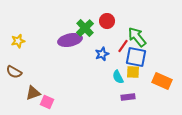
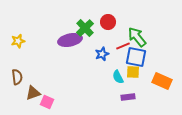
red circle: moved 1 px right, 1 px down
red line: rotated 32 degrees clockwise
brown semicircle: moved 3 px right, 5 px down; rotated 126 degrees counterclockwise
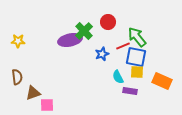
green cross: moved 1 px left, 3 px down
yellow star: rotated 16 degrees clockwise
yellow square: moved 4 px right
purple rectangle: moved 2 px right, 6 px up; rotated 16 degrees clockwise
pink square: moved 3 px down; rotated 24 degrees counterclockwise
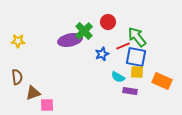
cyan semicircle: rotated 32 degrees counterclockwise
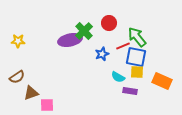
red circle: moved 1 px right, 1 px down
brown semicircle: rotated 63 degrees clockwise
brown triangle: moved 2 px left
